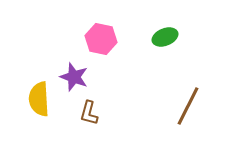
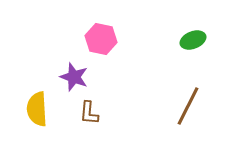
green ellipse: moved 28 px right, 3 px down
yellow semicircle: moved 2 px left, 10 px down
brown L-shape: rotated 10 degrees counterclockwise
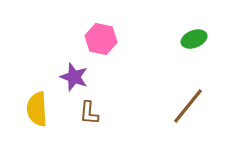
green ellipse: moved 1 px right, 1 px up
brown line: rotated 12 degrees clockwise
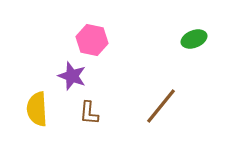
pink hexagon: moved 9 px left, 1 px down
purple star: moved 2 px left, 1 px up
brown line: moved 27 px left
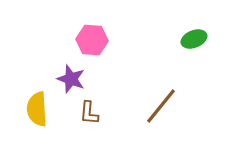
pink hexagon: rotated 8 degrees counterclockwise
purple star: moved 1 px left, 3 px down
